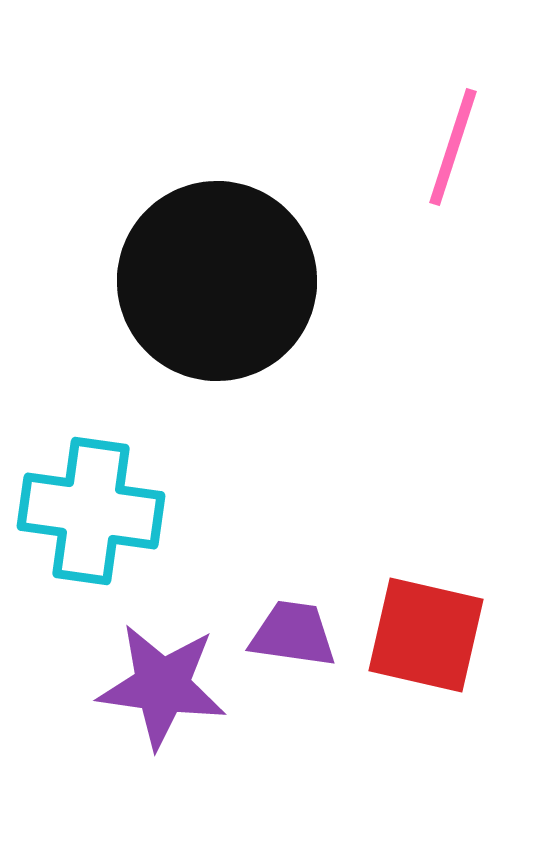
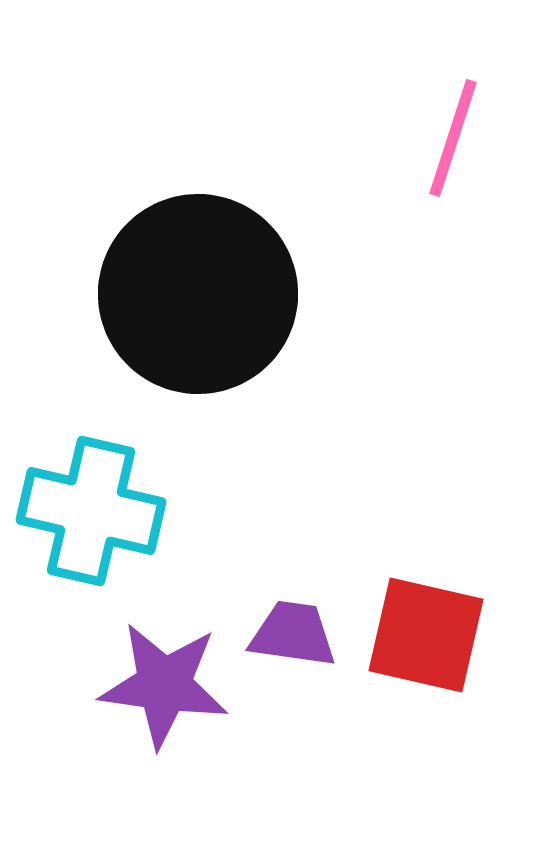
pink line: moved 9 px up
black circle: moved 19 px left, 13 px down
cyan cross: rotated 5 degrees clockwise
purple star: moved 2 px right, 1 px up
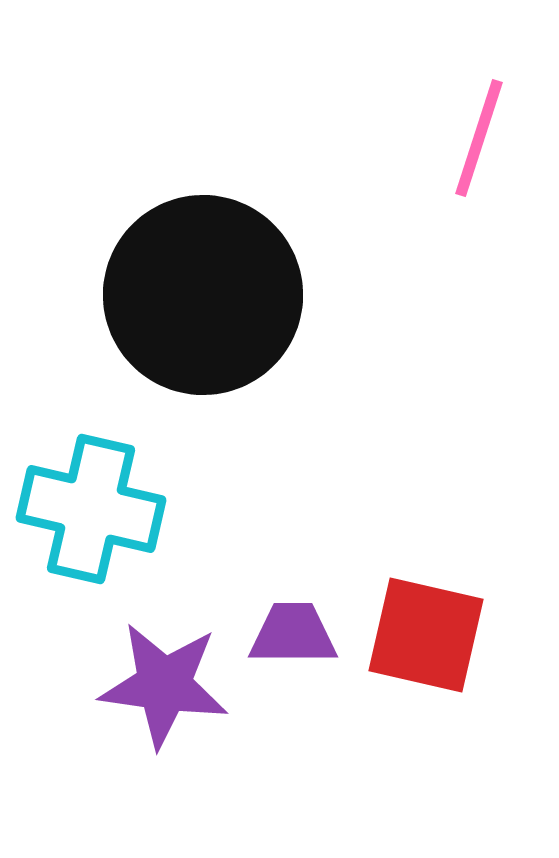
pink line: moved 26 px right
black circle: moved 5 px right, 1 px down
cyan cross: moved 2 px up
purple trapezoid: rotated 8 degrees counterclockwise
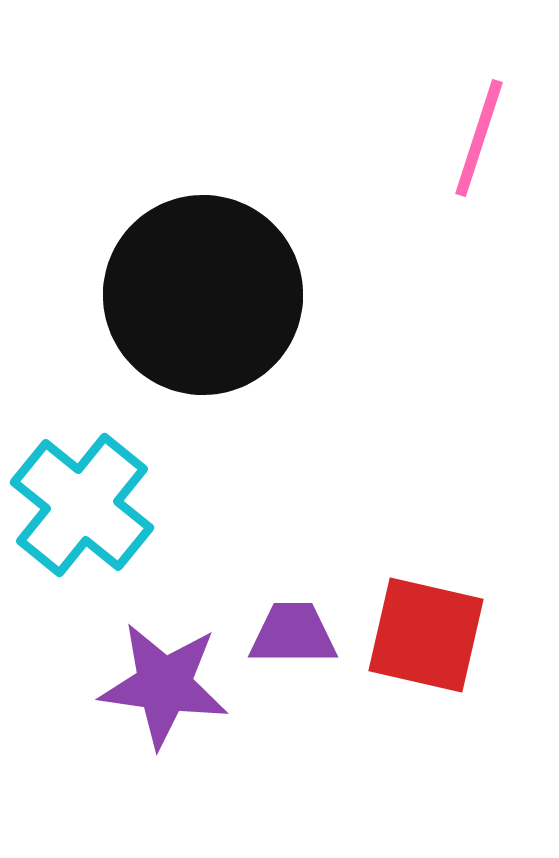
cyan cross: moved 9 px left, 4 px up; rotated 26 degrees clockwise
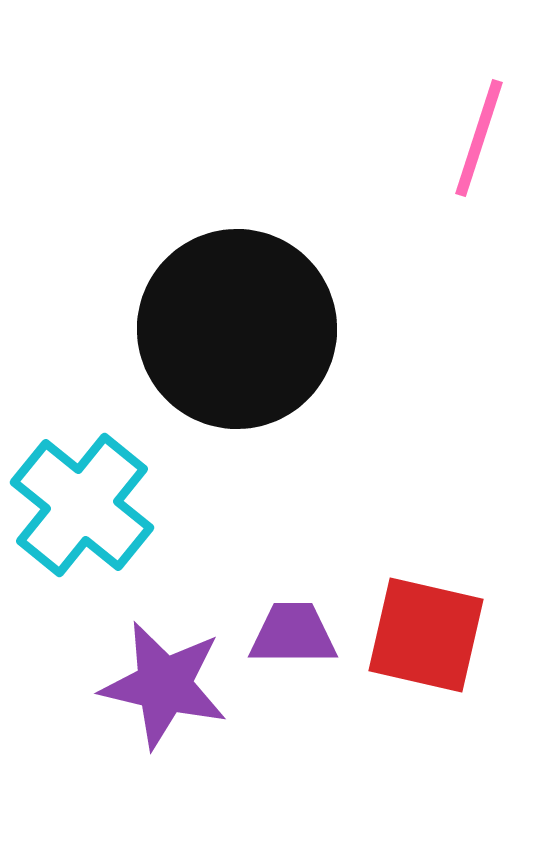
black circle: moved 34 px right, 34 px down
purple star: rotated 5 degrees clockwise
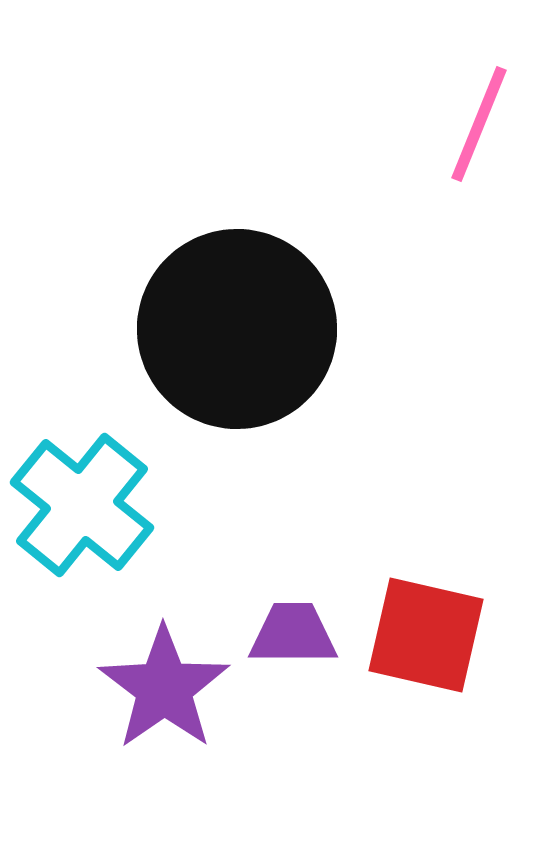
pink line: moved 14 px up; rotated 4 degrees clockwise
purple star: moved 3 px down; rotated 24 degrees clockwise
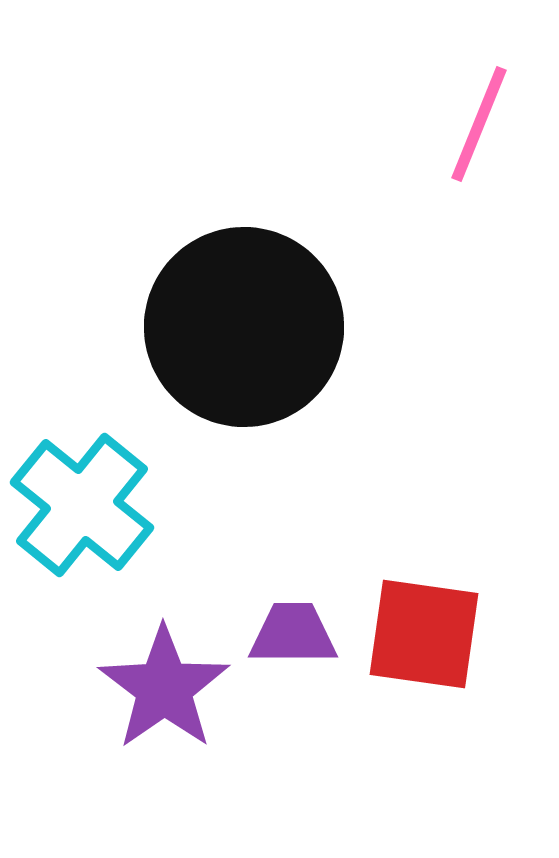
black circle: moved 7 px right, 2 px up
red square: moved 2 px left, 1 px up; rotated 5 degrees counterclockwise
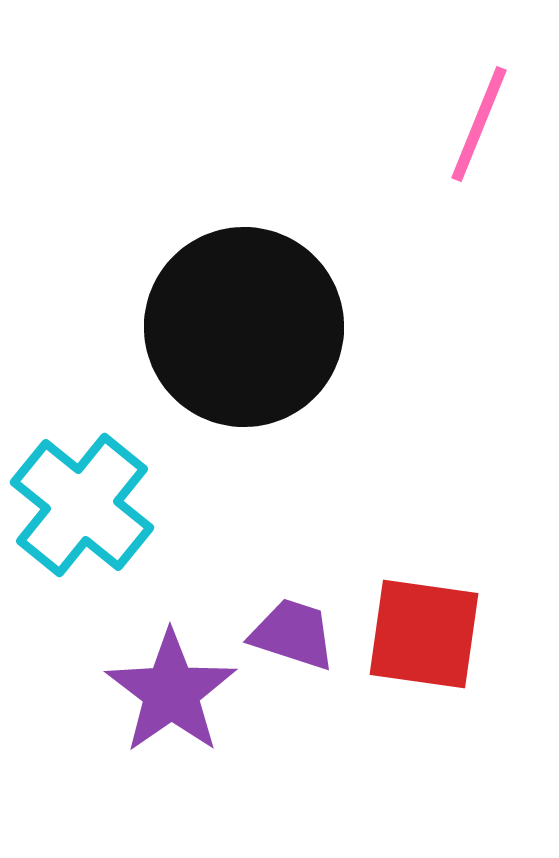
purple trapezoid: rotated 18 degrees clockwise
purple star: moved 7 px right, 4 px down
